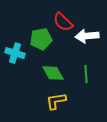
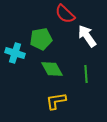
red semicircle: moved 2 px right, 8 px up
white arrow: rotated 60 degrees clockwise
green diamond: moved 1 px left, 4 px up
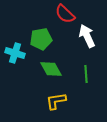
white arrow: rotated 10 degrees clockwise
green diamond: moved 1 px left
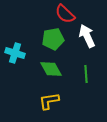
green pentagon: moved 12 px right
yellow L-shape: moved 7 px left
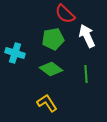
green diamond: rotated 25 degrees counterclockwise
yellow L-shape: moved 2 px left, 2 px down; rotated 65 degrees clockwise
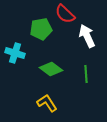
green pentagon: moved 12 px left, 10 px up
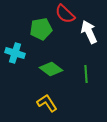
white arrow: moved 2 px right, 4 px up
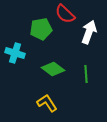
white arrow: rotated 45 degrees clockwise
green diamond: moved 2 px right
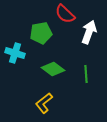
green pentagon: moved 4 px down
yellow L-shape: moved 3 px left; rotated 95 degrees counterclockwise
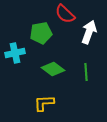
cyan cross: rotated 30 degrees counterclockwise
green line: moved 2 px up
yellow L-shape: rotated 35 degrees clockwise
